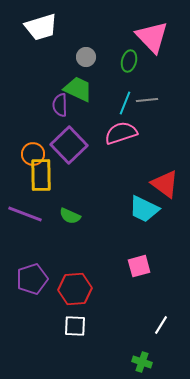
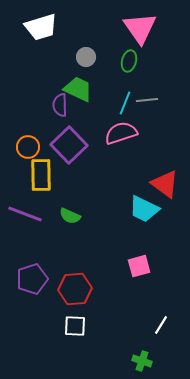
pink triangle: moved 12 px left, 9 px up; rotated 9 degrees clockwise
orange circle: moved 5 px left, 7 px up
green cross: moved 1 px up
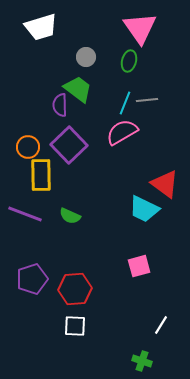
green trapezoid: rotated 12 degrees clockwise
pink semicircle: moved 1 px right, 1 px up; rotated 12 degrees counterclockwise
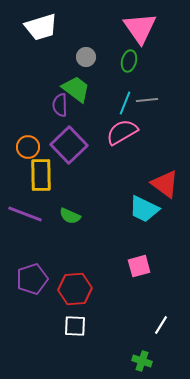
green trapezoid: moved 2 px left
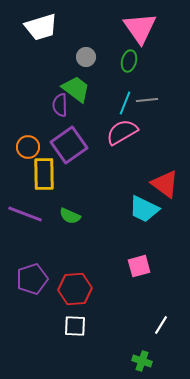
purple square: rotated 9 degrees clockwise
yellow rectangle: moved 3 px right, 1 px up
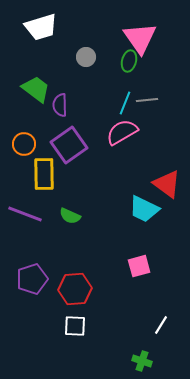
pink triangle: moved 10 px down
green trapezoid: moved 40 px left
orange circle: moved 4 px left, 3 px up
red triangle: moved 2 px right
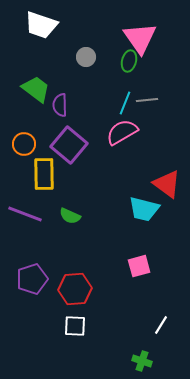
white trapezoid: moved 2 px up; rotated 36 degrees clockwise
purple square: rotated 15 degrees counterclockwise
cyan trapezoid: rotated 12 degrees counterclockwise
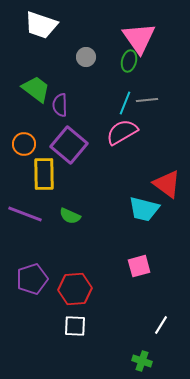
pink triangle: moved 1 px left
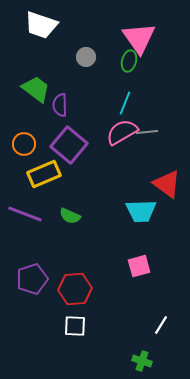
gray line: moved 32 px down
yellow rectangle: rotated 68 degrees clockwise
cyan trapezoid: moved 3 px left, 2 px down; rotated 16 degrees counterclockwise
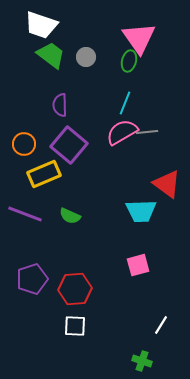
green trapezoid: moved 15 px right, 34 px up
pink square: moved 1 px left, 1 px up
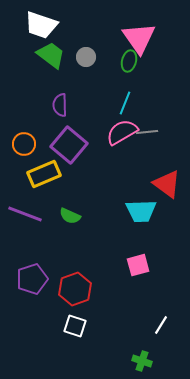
red hexagon: rotated 16 degrees counterclockwise
white square: rotated 15 degrees clockwise
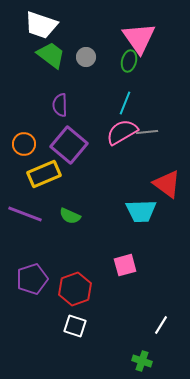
pink square: moved 13 px left
